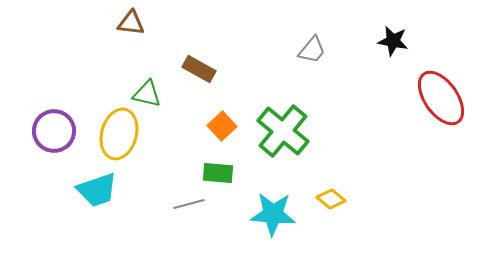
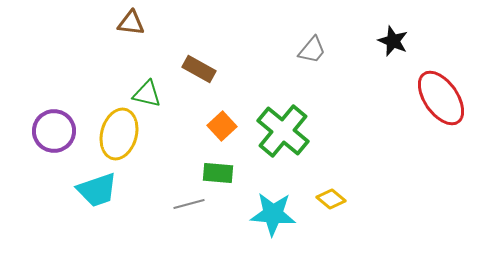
black star: rotated 12 degrees clockwise
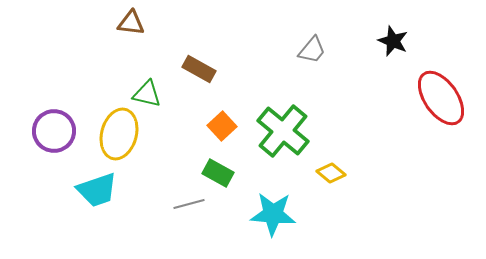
green rectangle: rotated 24 degrees clockwise
yellow diamond: moved 26 px up
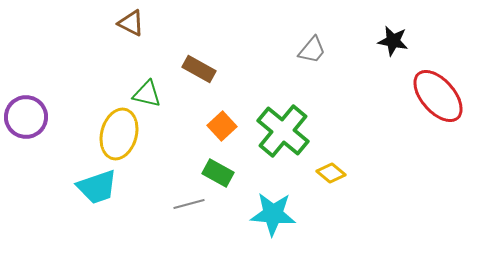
brown triangle: rotated 20 degrees clockwise
black star: rotated 12 degrees counterclockwise
red ellipse: moved 3 px left, 2 px up; rotated 6 degrees counterclockwise
purple circle: moved 28 px left, 14 px up
cyan trapezoid: moved 3 px up
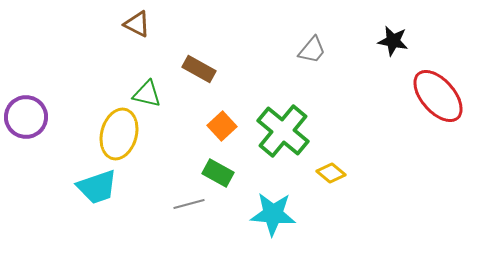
brown triangle: moved 6 px right, 1 px down
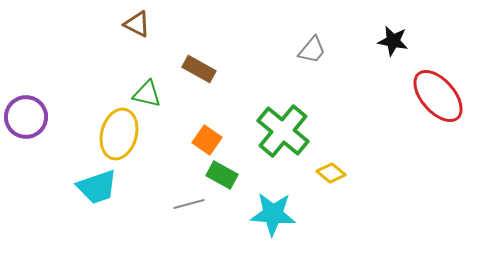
orange square: moved 15 px left, 14 px down; rotated 12 degrees counterclockwise
green rectangle: moved 4 px right, 2 px down
